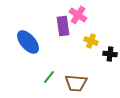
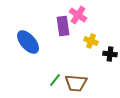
green line: moved 6 px right, 3 px down
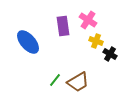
pink cross: moved 10 px right, 5 px down
yellow cross: moved 5 px right
black cross: rotated 24 degrees clockwise
brown trapezoid: moved 2 px right, 1 px up; rotated 35 degrees counterclockwise
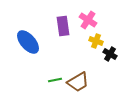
green line: rotated 40 degrees clockwise
